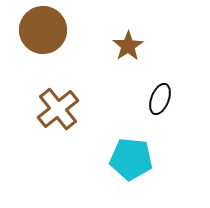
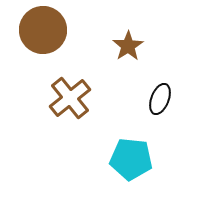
brown cross: moved 12 px right, 11 px up
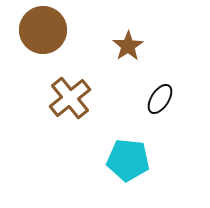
black ellipse: rotated 12 degrees clockwise
cyan pentagon: moved 3 px left, 1 px down
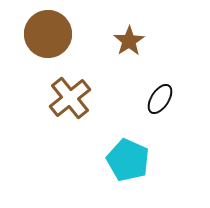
brown circle: moved 5 px right, 4 px down
brown star: moved 1 px right, 5 px up
cyan pentagon: rotated 18 degrees clockwise
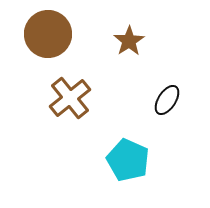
black ellipse: moved 7 px right, 1 px down
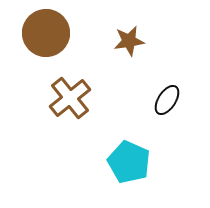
brown circle: moved 2 px left, 1 px up
brown star: rotated 24 degrees clockwise
cyan pentagon: moved 1 px right, 2 px down
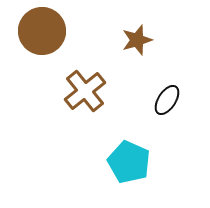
brown circle: moved 4 px left, 2 px up
brown star: moved 8 px right, 1 px up; rotated 8 degrees counterclockwise
brown cross: moved 15 px right, 7 px up
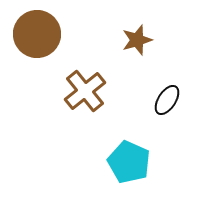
brown circle: moved 5 px left, 3 px down
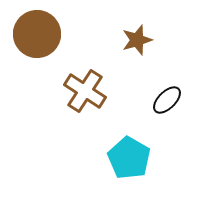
brown cross: rotated 18 degrees counterclockwise
black ellipse: rotated 12 degrees clockwise
cyan pentagon: moved 4 px up; rotated 6 degrees clockwise
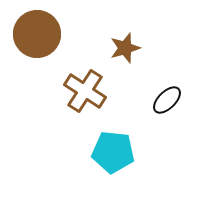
brown star: moved 12 px left, 8 px down
cyan pentagon: moved 16 px left, 6 px up; rotated 24 degrees counterclockwise
